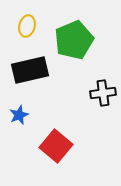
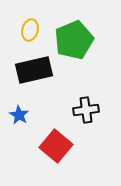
yellow ellipse: moved 3 px right, 4 px down
black rectangle: moved 4 px right
black cross: moved 17 px left, 17 px down
blue star: rotated 18 degrees counterclockwise
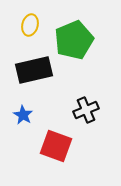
yellow ellipse: moved 5 px up
black cross: rotated 15 degrees counterclockwise
blue star: moved 4 px right
red square: rotated 20 degrees counterclockwise
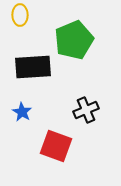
yellow ellipse: moved 10 px left, 10 px up; rotated 15 degrees counterclockwise
black rectangle: moved 1 px left, 3 px up; rotated 9 degrees clockwise
blue star: moved 1 px left, 3 px up
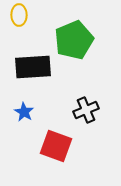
yellow ellipse: moved 1 px left
blue star: moved 2 px right
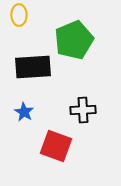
black cross: moved 3 px left; rotated 20 degrees clockwise
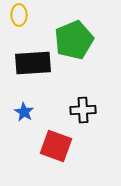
black rectangle: moved 4 px up
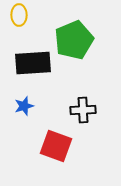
blue star: moved 6 px up; rotated 24 degrees clockwise
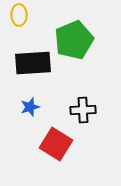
blue star: moved 6 px right, 1 px down
red square: moved 2 px up; rotated 12 degrees clockwise
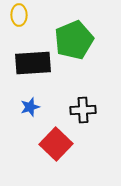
red square: rotated 12 degrees clockwise
